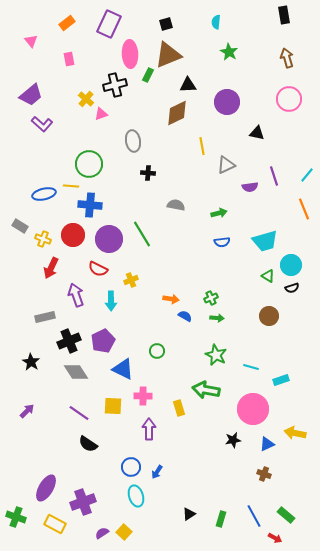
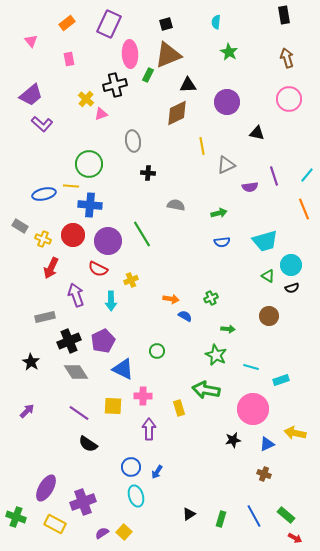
purple circle at (109, 239): moved 1 px left, 2 px down
green arrow at (217, 318): moved 11 px right, 11 px down
red arrow at (275, 538): moved 20 px right
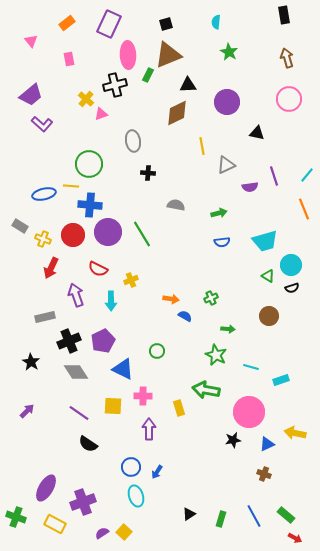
pink ellipse at (130, 54): moved 2 px left, 1 px down
purple circle at (108, 241): moved 9 px up
pink circle at (253, 409): moved 4 px left, 3 px down
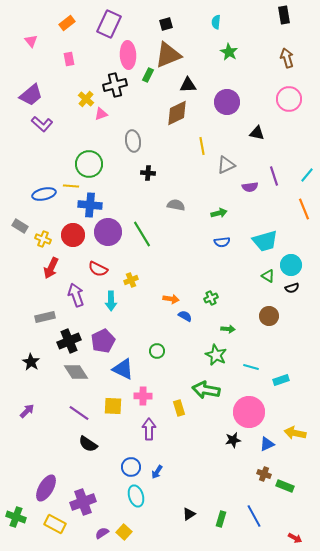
green rectangle at (286, 515): moved 1 px left, 29 px up; rotated 18 degrees counterclockwise
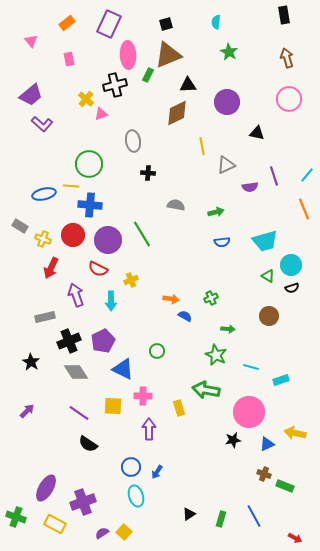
green arrow at (219, 213): moved 3 px left, 1 px up
purple circle at (108, 232): moved 8 px down
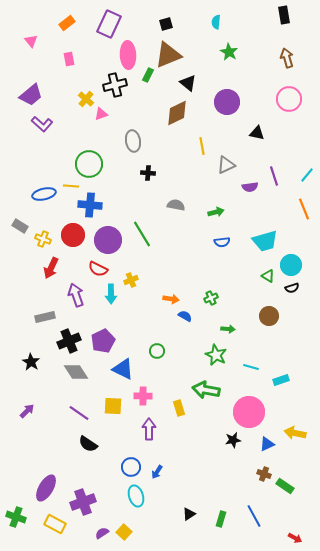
black triangle at (188, 85): moved 2 px up; rotated 42 degrees clockwise
cyan arrow at (111, 301): moved 7 px up
green rectangle at (285, 486): rotated 12 degrees clockwise
